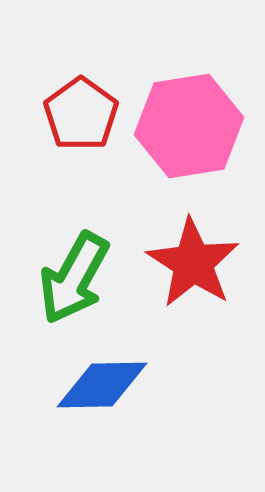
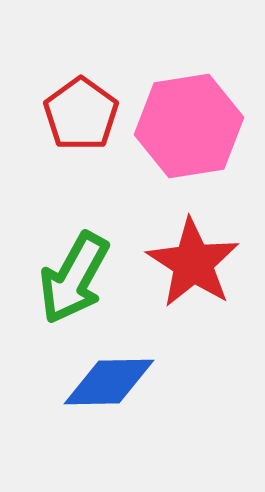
blue diamond: moved 7 px right, 3 px up
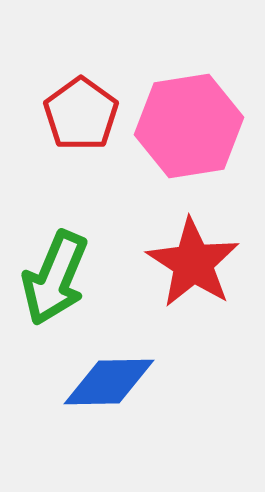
green arrow: moved 19 px left; rotated 6 degrees counterclockwise
